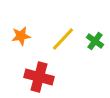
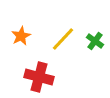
orange star: rotated 18 degrees counterclockwise
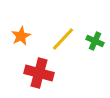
green cross: rotated 12 degrees counterclockwise
red cross: moved 4 px up
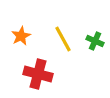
yellow line: rotated 72 degrees counterclockwise
red cross: moved 1 px left, 1 px down
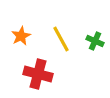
yellow line: moved 2 px left
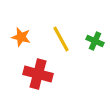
orange star: moved 1 px down; rotated 30 degrees counterclockwise
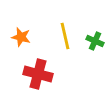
yellow line: moved 4 px right, 3 px up; rotated 16 degrees clockwise
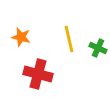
yellow line: moved 4 px right, 3 px down
green cross: moved 3 px right, 7 px down
